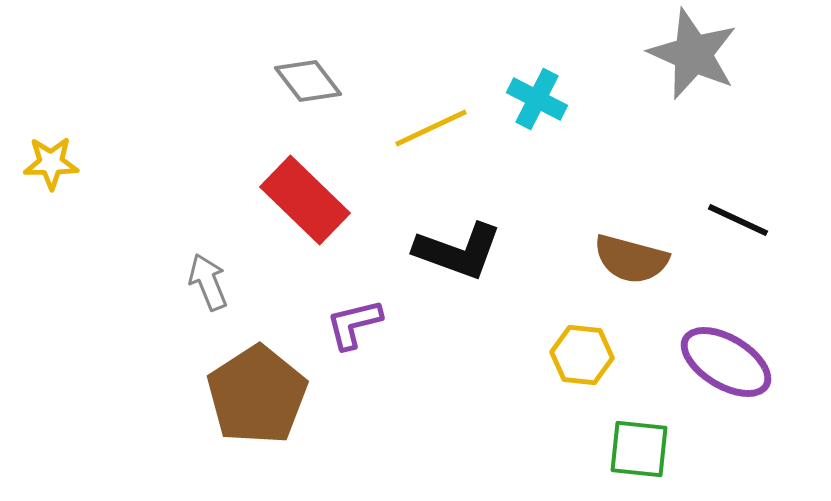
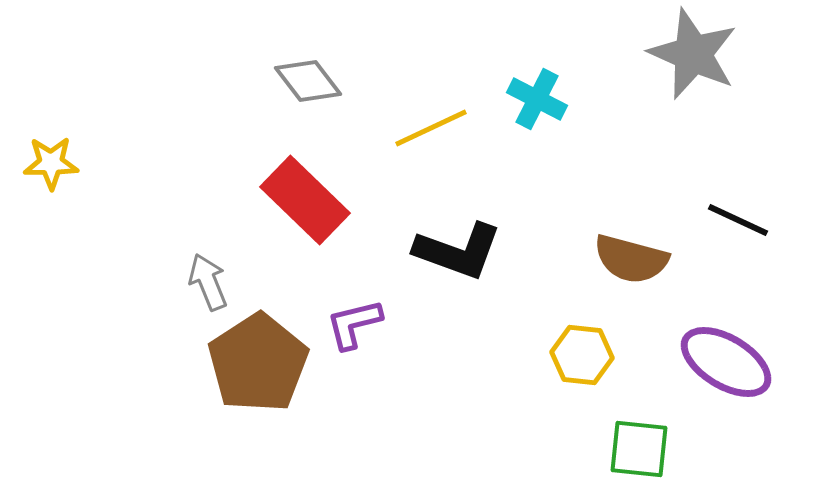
brown pentagon: moved 1 px right, 32 px up
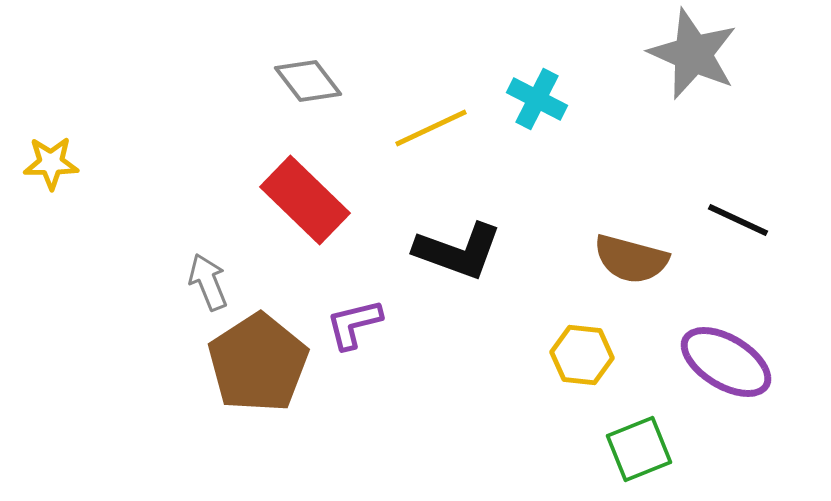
green square: rotated 28 degrees counterclockwise
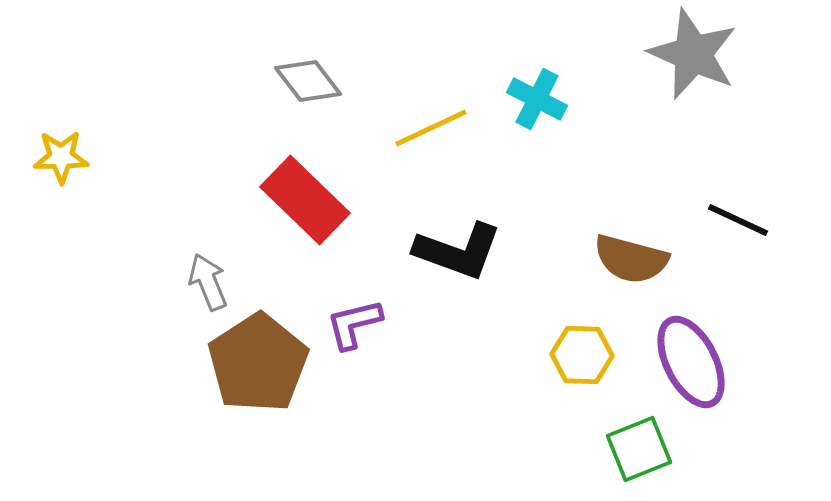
yellow star: moved 10 px right, 6 px up
yellow hexagon: rotated 4 degrees counterclockwise
purple ellipse: moved 35 px left; rotated 32 degrees clockwise
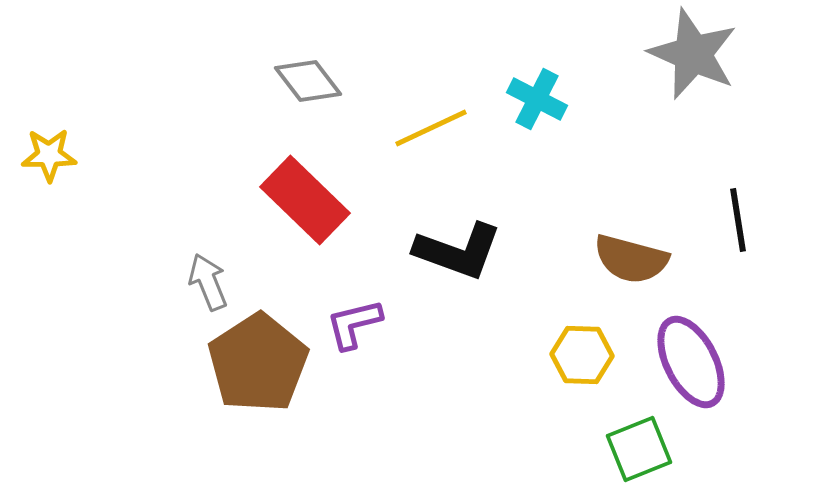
yellow star: moved 12 px left, 2 px up
black line: rotated 56 degrees clockwise
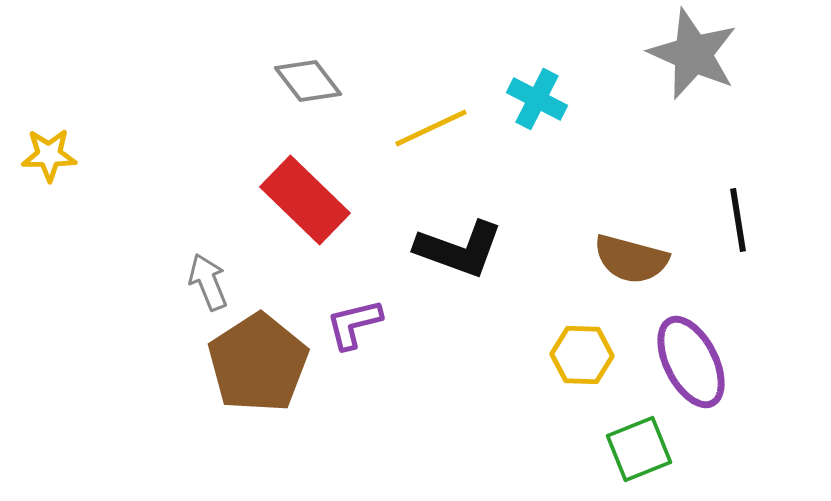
black L-shape: moved 1 px right, 2 px up
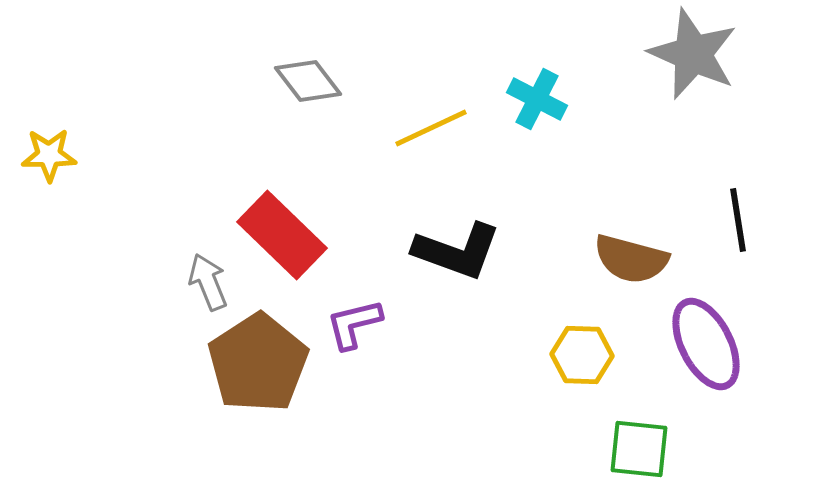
red rectangle: moved 23 px left, 35 px down
black L-shape: moved 2 px left, 2 px down
purple ellipse: moved 15 px right, 18 px up
green square: rotated 28 degrees clockwise
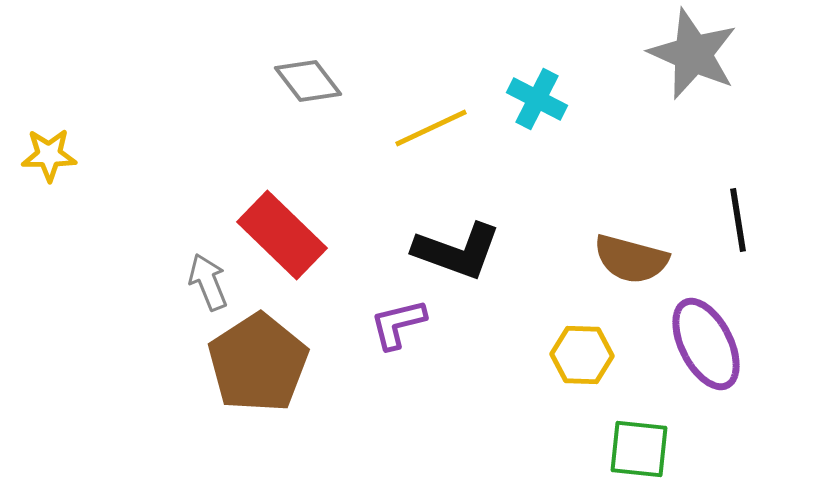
purple L-shape: moved 44 px right
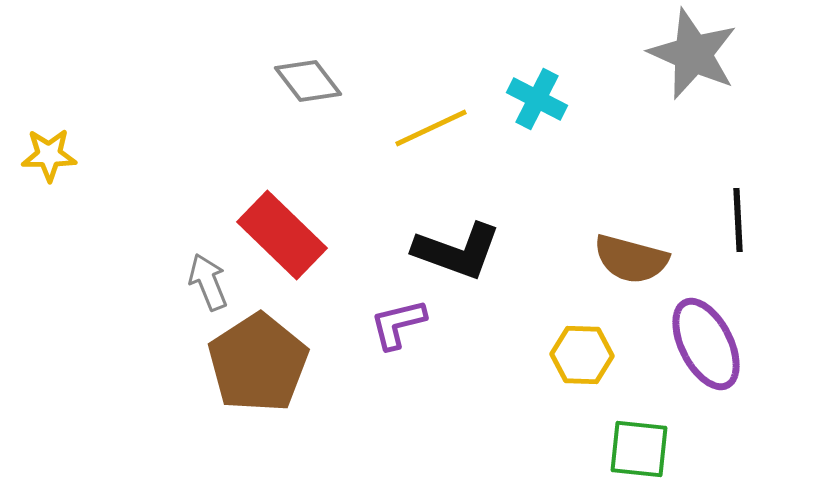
black line: rotated 6 degrees clockwise
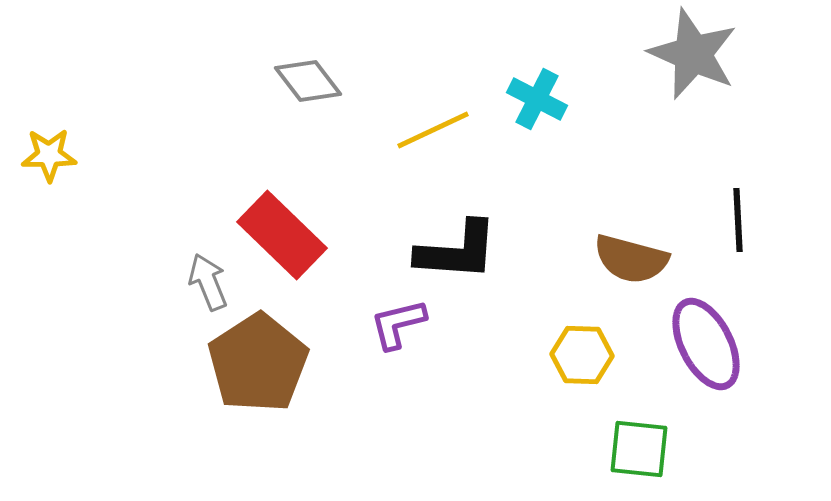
yellow line: moved 2 px right, 2 px down
black L-shape: rotated 16 degrees counterclockwise
